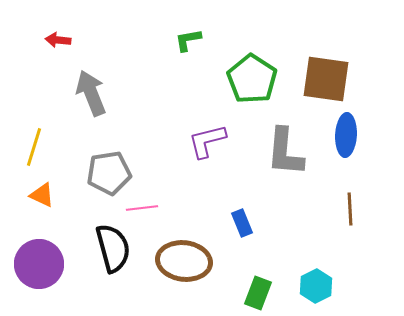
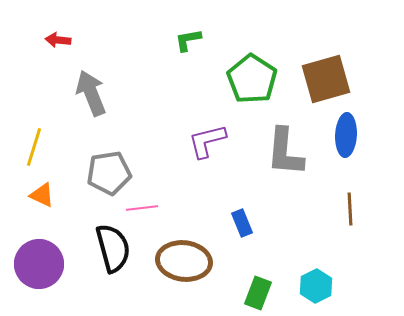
brown square: rotated 24 degrees counterclockwise
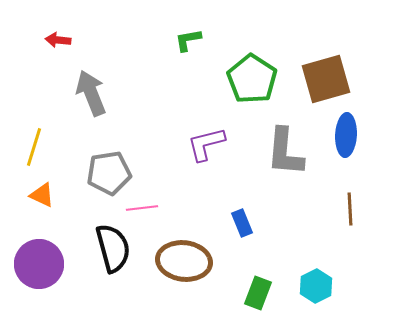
purple L-shape: moved 1 px left, 3 px down
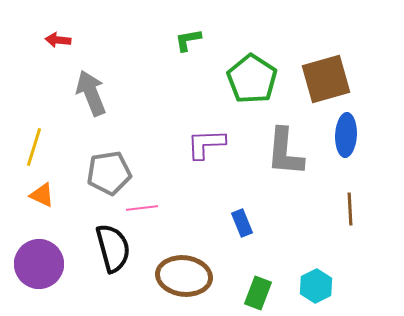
purple L-shape: rotated 12 degrees clockwise
brown ellipse: moved 15 px down
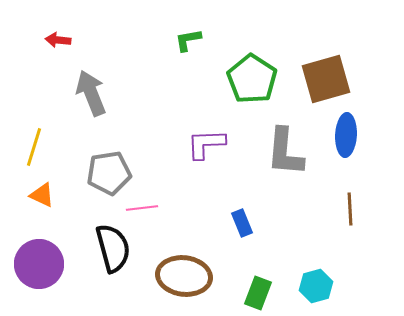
cyan hexagon: rotated 12 degrees clockwise
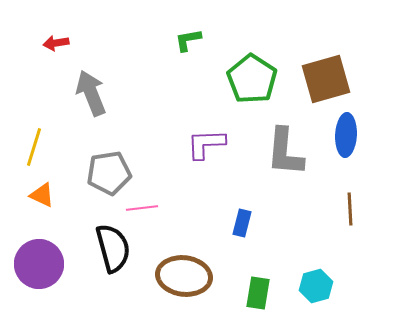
red arrow: moved 2 px left, 3 px down; rotated 15 degrees counterclockwise
blue rectangle: rotated 36 degrees clockwise
green rectangle: rotated 12 degrees counterclockwise
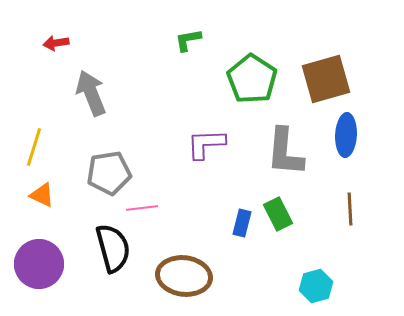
green rectangle: moved 20 px right, 79 px up; rotated 36 degrees counterclockwise
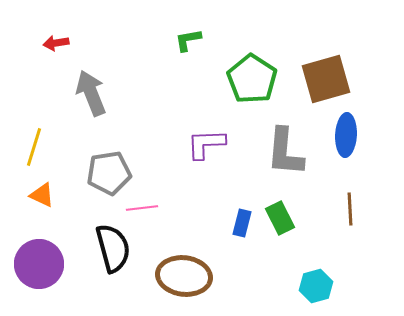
green rectangle: moved 2 px right, 4 px down
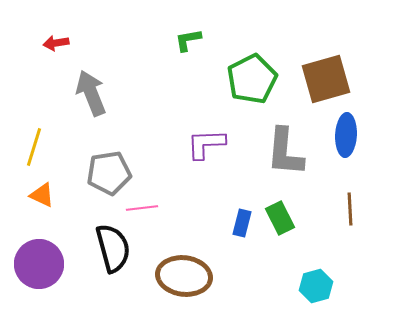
green pentagon: rotated 12 degrees clockwise
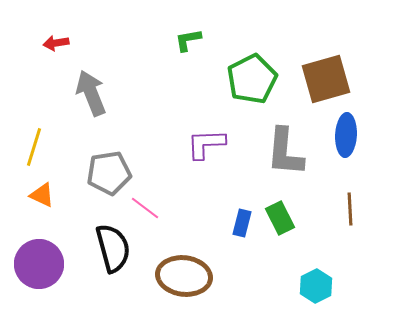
pink line: moved 3 px right; rotated 44 degrees clockwise
cyan hexagon: rotated 12 degrees counterclockwise
